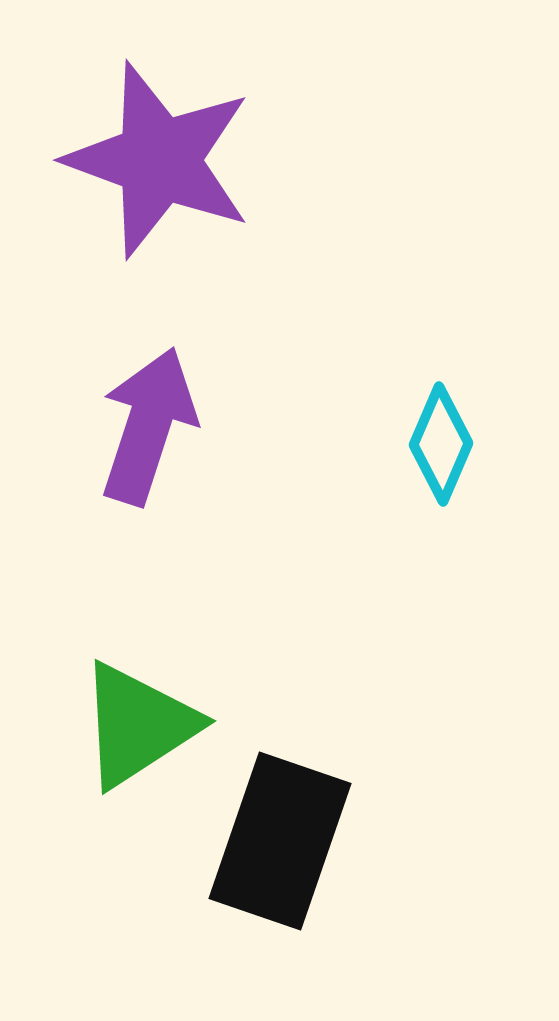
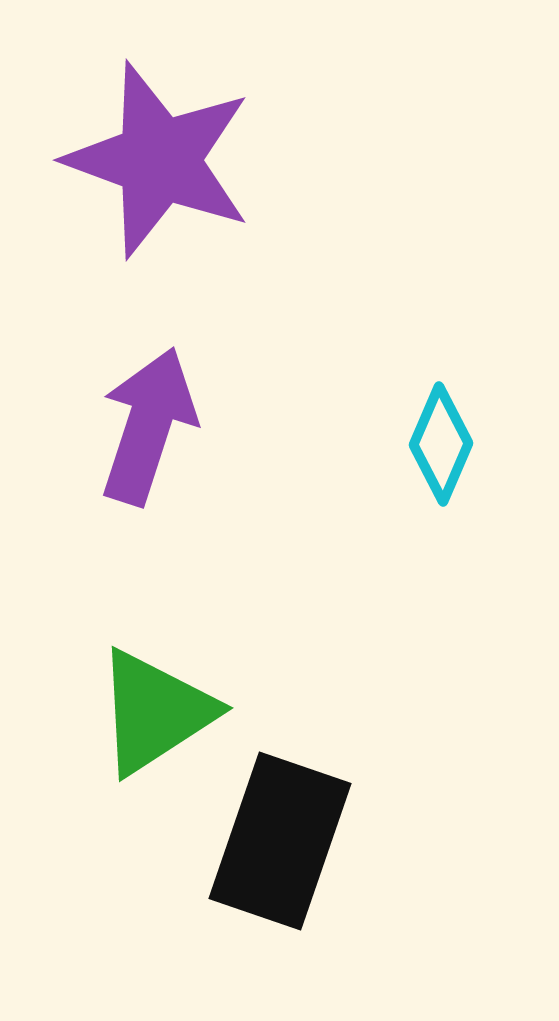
green triangle: moved 17 px right, 13 px up
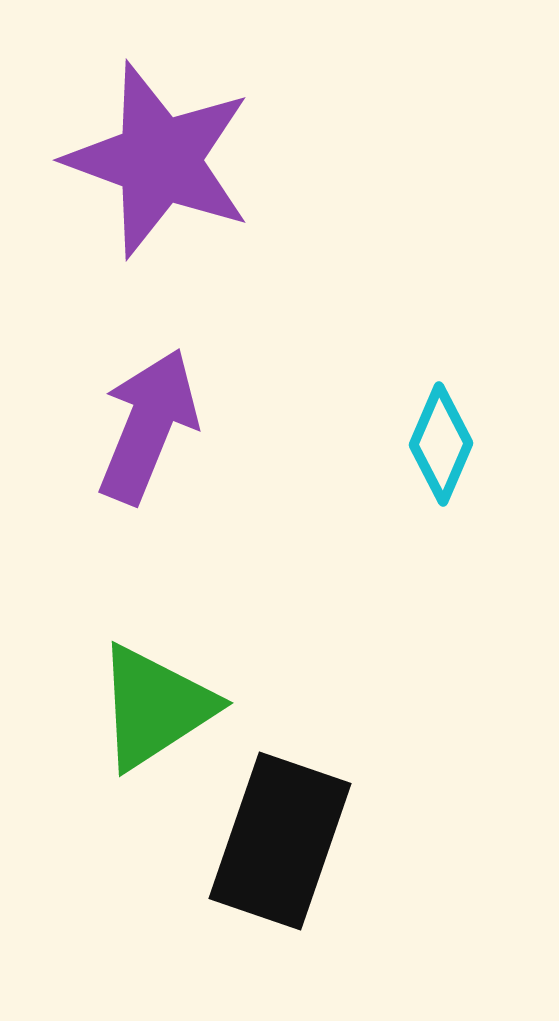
purple arrow: rotated 4 degrees clockwise
green triangle: moved 5 px up
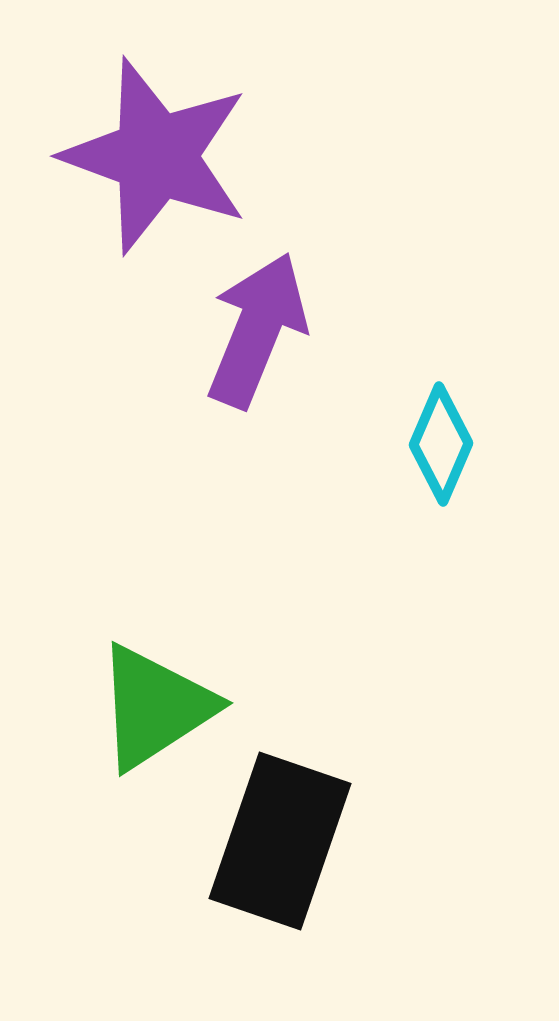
purple star: moved 3 px left, 4 px up
purple arrow: moved 109 px right, 96 px up
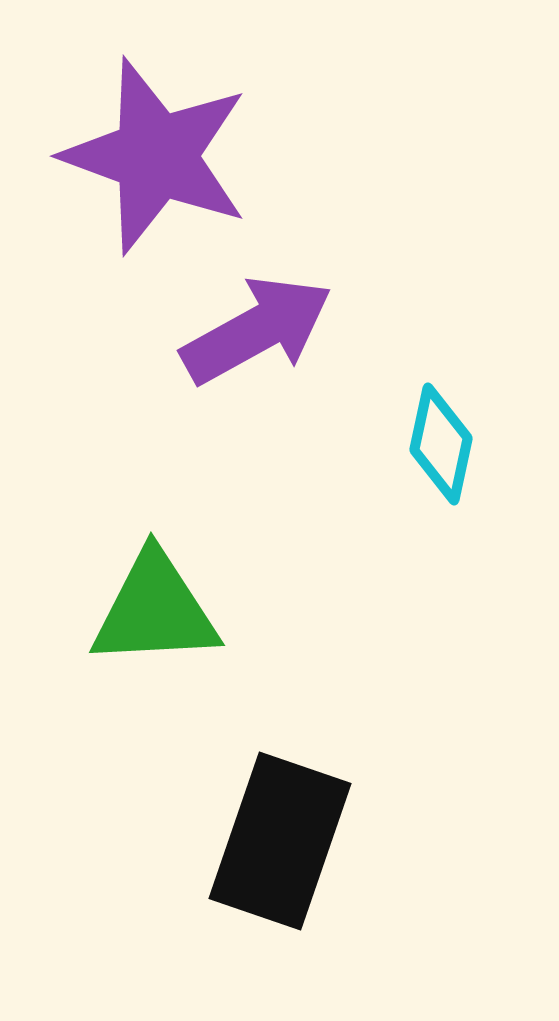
purple arrow: rotated 39 degrees clockwise
cyan diamond: rotated 11 degrees counterclockwise
green triangle: moved 97 px up; rotated 30 degrees clockwise
